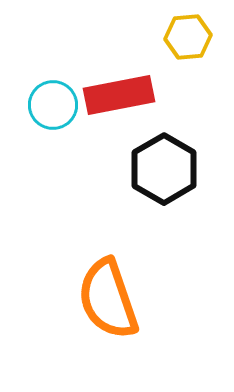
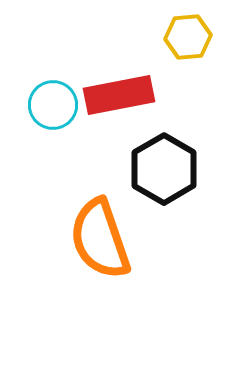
orange semicircle: moved 8 px left, 60 px up
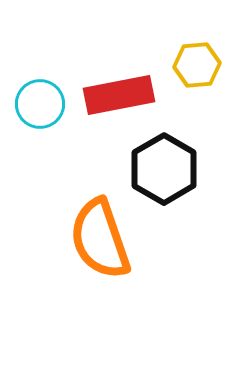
yellow hexagon: moved 9 px right, 28 px down
cyan circle: moved 13 px left, 1 px up
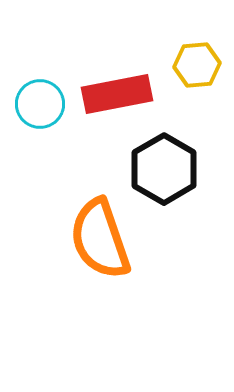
red rectangle: moved 2 px left, 1 px up
